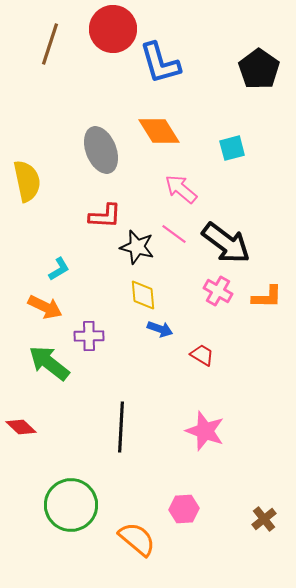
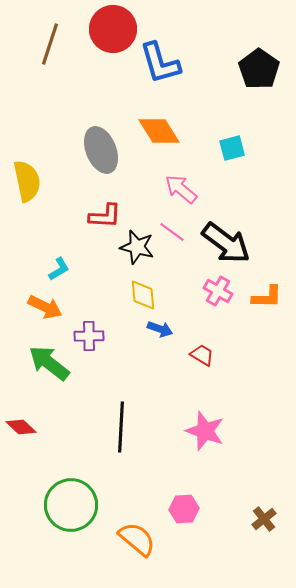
pink line: moved 2 px left, 2 px up
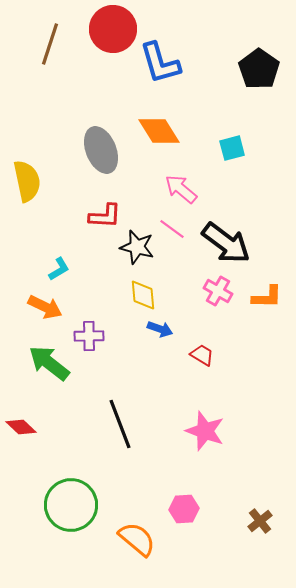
pink line: moved 3 px up
black line: moved 1 px left, 3 px up; rotated 24 degrees counterclockwise
brown cross: moved 4 px left, 2 px down
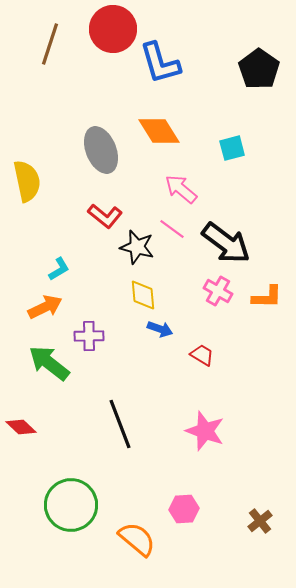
red L-shape: rotated 36 degrees clockwise
orange arrow: rotated 52 degrees counterclockwise
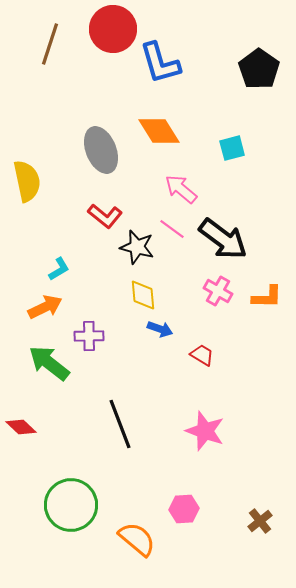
black arrow: moved 3 px left, 4 px up
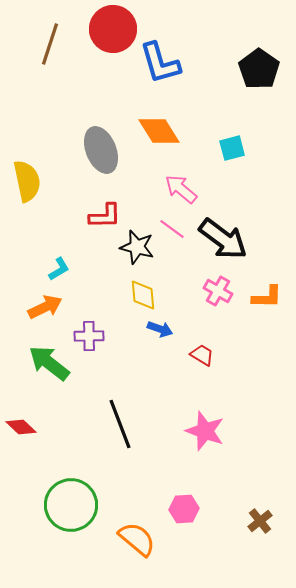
red L-shape: rotated 40 degrees counterclockwise
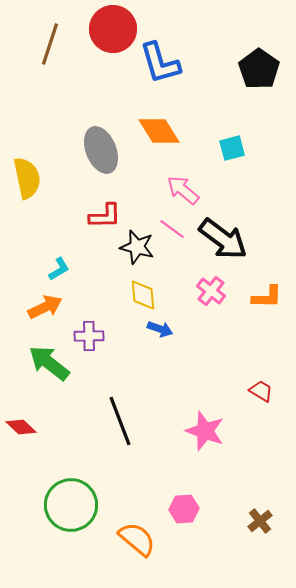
yellow semicircle: moved 3 px up
pink arrow: moved 2 px right, 1 px down
pink cross: moved 7 px left; rotated 8 degrees clockwise
red trapezoid: moved 59 px right, 36 px down
black line: moved 3 px up
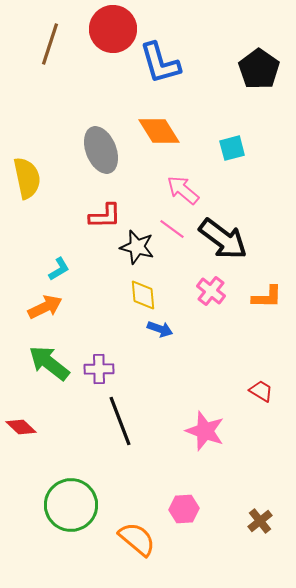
purple cross: moved 10 px right, 33 px down
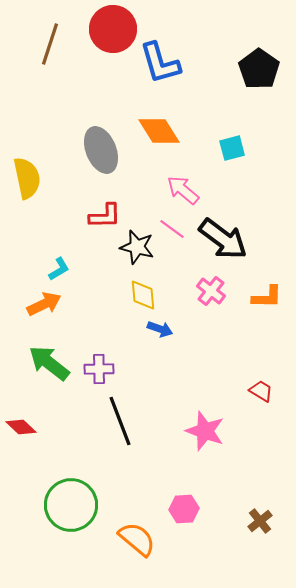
orange arrow: moved 1 px left, 3 px up
